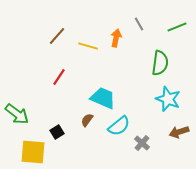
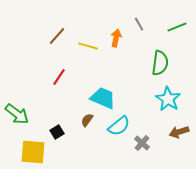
cyan star: rotated 10 degrees clockwise
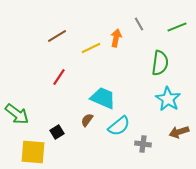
brown line: rotated 18 degrees clockwise
yellow line: moved 3 px right, 2 px down; rotated 42 degrees counterclockwise
gray cross: moved 1 px right, 1 px down; rotated 35 degrees counterclockwise
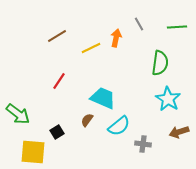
green line: rotated 18 degrees clockwise
red line: moved 4 px down
green arrow: moved 1 px right
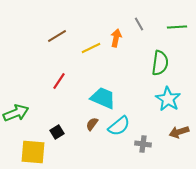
green arrow: moved 2 px left, 1 px up; rotated 60 degrees counterclockwise
brown semicircle: moved 5 px right, 4 px down
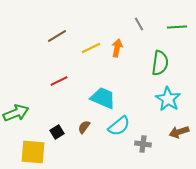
orange arrow: moved 1 px right, 10 px down
red line: rotated 30 degrees clockwise
brown semicircle: moved 8 px left, 3 px down
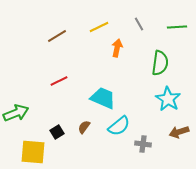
yellow line: moved 8 px right, 21 px up
